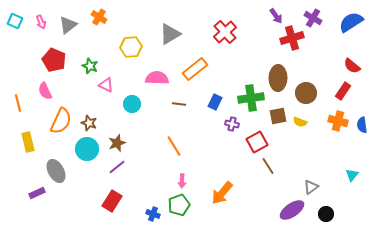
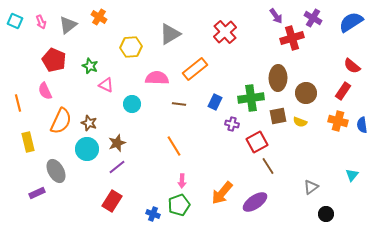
purple ellipse at (292, 210): moved 37 px left, 8 px up
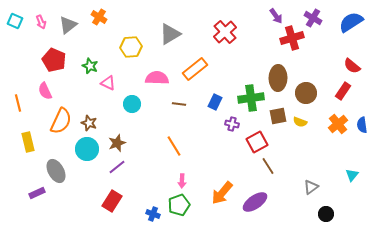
pink triangle at (106, 85): moved 2 px right, 2 px up
orange cross at (338, 121): moved 3 px down; rotated 36 degrees clockwise
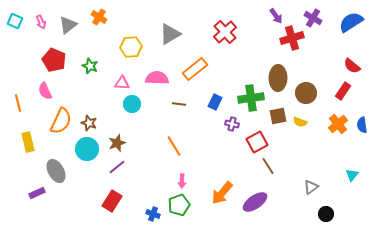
pink triangle at (108, 83): moved 14 px right; rotated 21 degrees counterclockwise
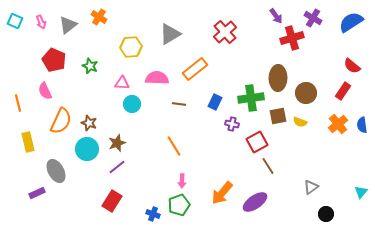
cyan triangle at (352, 175): moved 9 px right, 17 px down
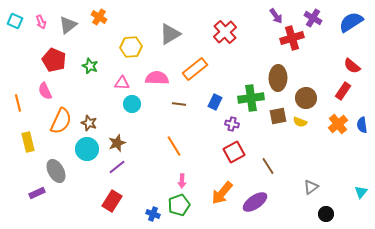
brown circle at (306, 93): moved 5 px down
red square at (257, 142): moved 23 px left, 10 px down
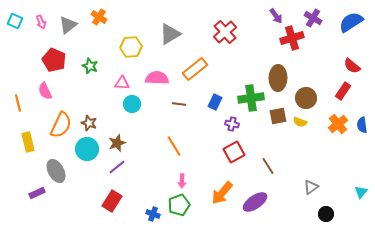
orange semicircle at (61, 121): moved 4 px down
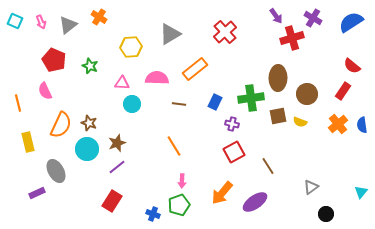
brown circle at (306, 98): moved 1 px right, 4 px up
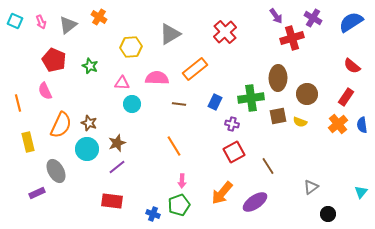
red rectangle at (343, 91): moved 3 px right, 6 px down
red rectangle at (112, 201): rotated 65 degrees clockwise
black circle at (326, 214): moved 2 px right
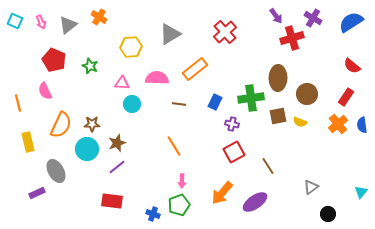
brown star at (89, 123): moved 3 px right, 1 px down; rotated 21 degrees counterclockwise
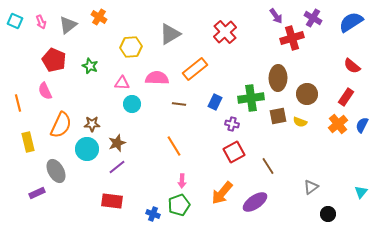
blue semicircle at (362, 125): rotated 35 degrees clockwise
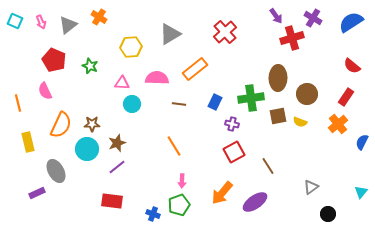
blue semicircle at (362, 125): moved 17 px down
